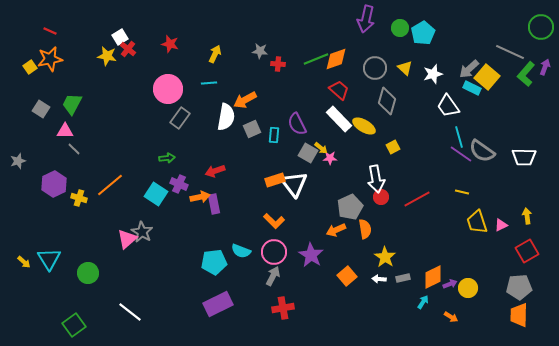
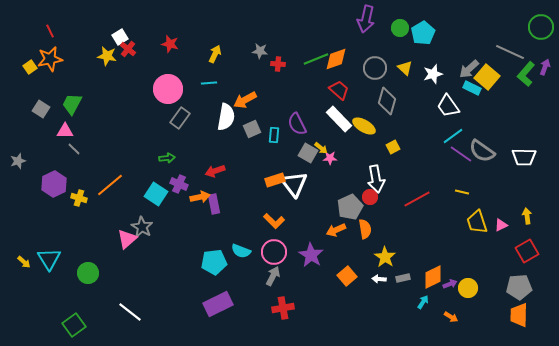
red line at (50, 31): rotated 40 degrees clockwise
cyan line at (459, 137): moved 6 px left, 1 px up; rotated 70 degrees clockwise
red circle at (381, 197): moved 11 px left
gray star at (142, 232): moved 5 px up
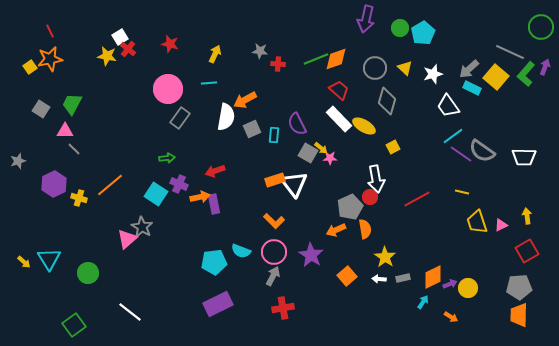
yellow square at (487, 77): moved 9 px right
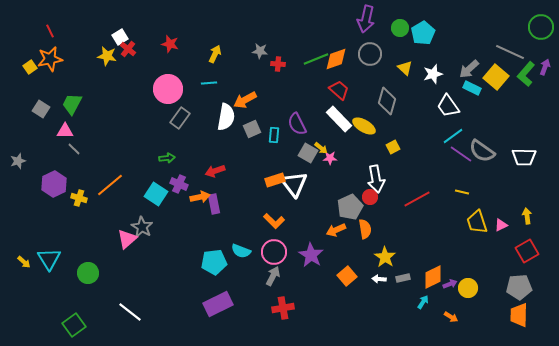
gray circle at (375, 68): moved 5 px left, 14 px up
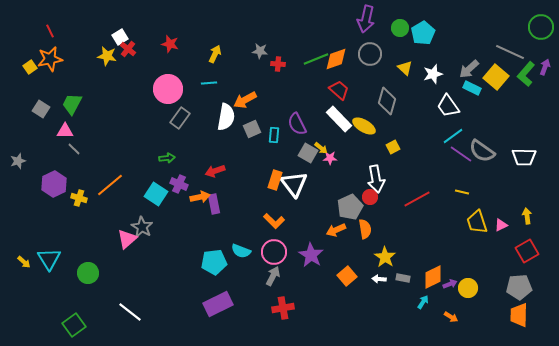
orange rectangle at (275, 180): rotated 54 degrees counterclockwise
gray rectangle at (403, 278): rotated 24 degrees clockwise
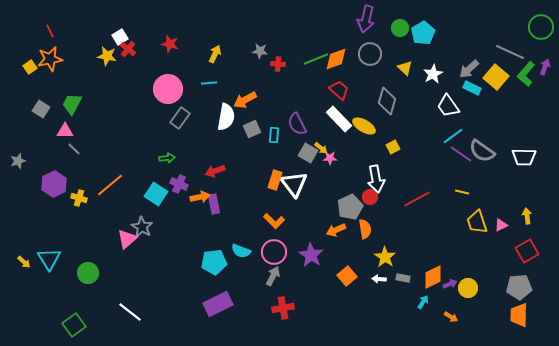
white star at (433, 74): rotated 12 degrees counterclockwise
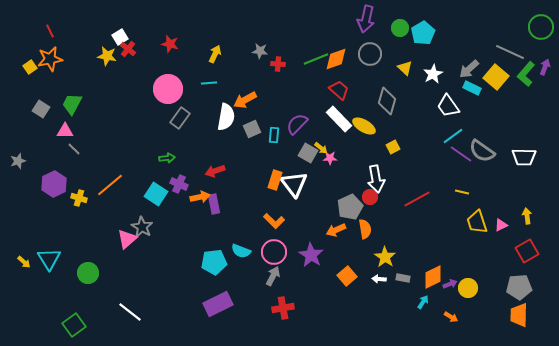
purple semicircle at (297, 124): rotated 70 degrees clockwise
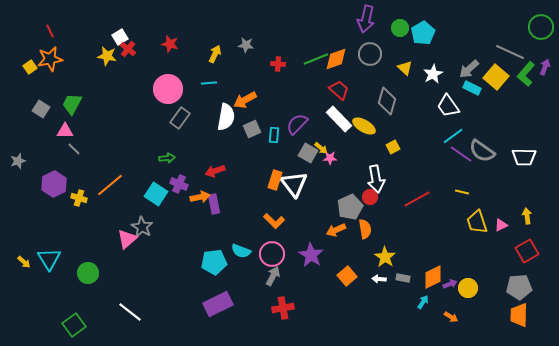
gray star at (260, 51): moved 14 px left, 6 px up
pink circle at (274, 252): moved 2 px left, 2 px down
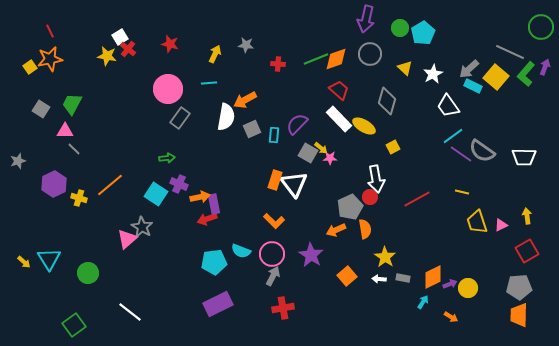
cyan rectangle at (472, 88): moved 1 px right, 2 px up
red arrow at (215, 171): moved 8 px left, 48 px down
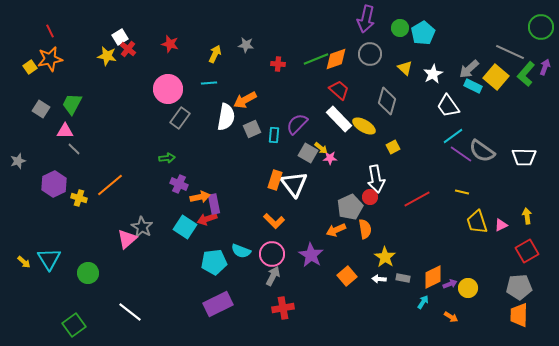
cyan square at (156, 194): moved 29 px right, 33 px down
